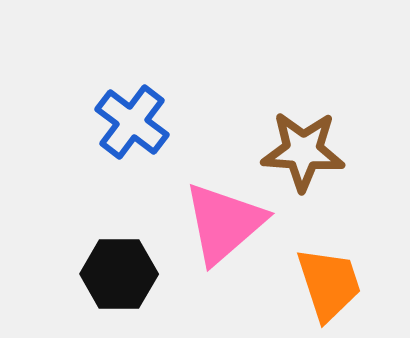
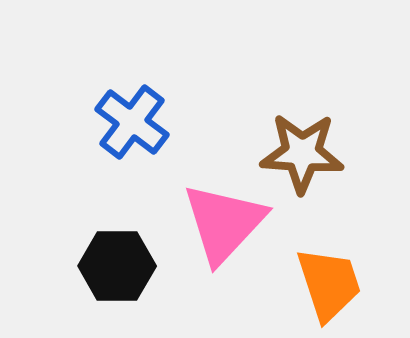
brown star: moved 1 px left, 2 px down
pink triangle: rotated 6 degrees counterclockwise
black hexagon: moved 2 px left, 8 px up
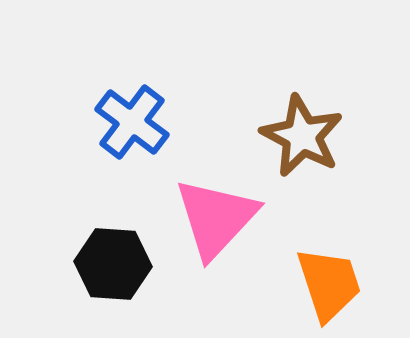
brown star: moved 17 px up; rotated 24 degrees clockwise
pink triangle: moved 8 px left, 5 px up
black hexagon: moved 4 px left, 2 px up; rotated 4 degrees clockwise
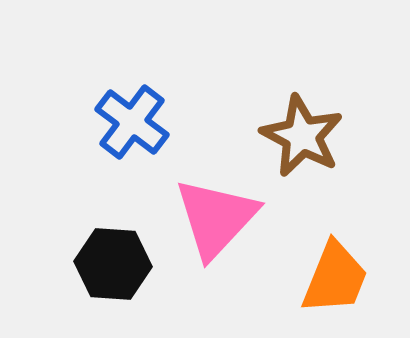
orange trapezoid: moved 6 px right, 6 px up; rotated 40 degrees clockwise
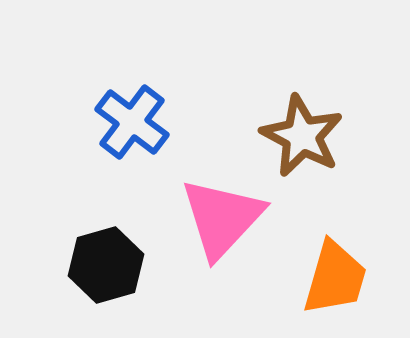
pink triangle: moved 6 px right
black hexagon: moved 7 px left, 1 px down; rotated 20 degrees counterclockwise
orange trapezoid: rotated 6 degrees counterclockwise
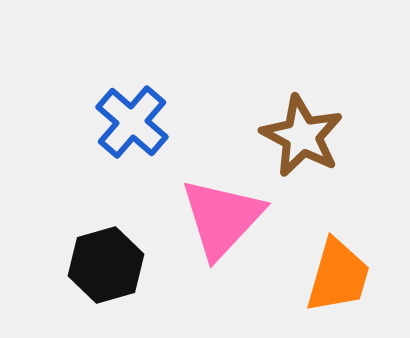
blue cross: rotated 4 degrees clockwise
orange trapezoid: moved 3 px right, 2 px up
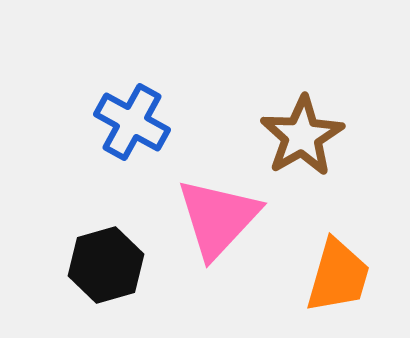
blue cross: rotated 12 degrees counterclockwise
brown star: rotated 14 degrees clockwise
pink triangle: moved 4 px left
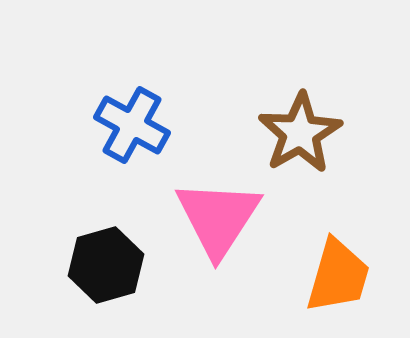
blue cross: moved 3 px down
brown star: moved 2 px left, 3 px up
pink triangle: rotated 10 degrees counterclockwise
